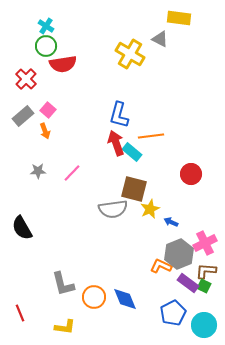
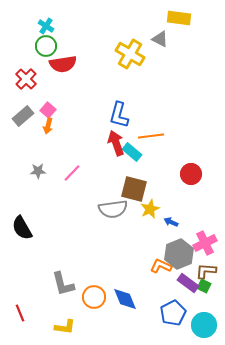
orange arrow: moved 3 px right, 5 px up; rotated 35 degrees clockwise
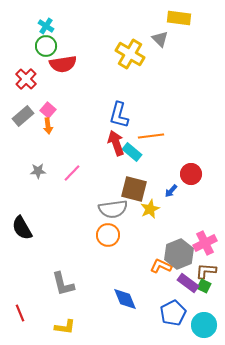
gray triangle: rotated 18 degrees clockwise
orange arrow: rotated 21 degrees counterclockwise
blue arrow: moved 31 px up; rotated 72 degrees counterclockwise
orange circle: moved 14 px right, 62 px up
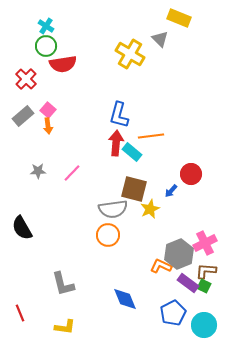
yellow rectangle: rotated 15 degrees clockwise
red arrow: rotated 25 degrees clockwise
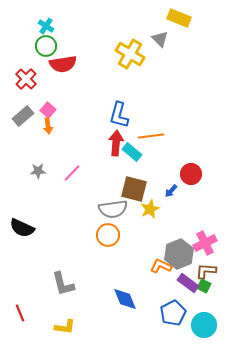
black semicircle: rotated 35 degrees counterclockwise
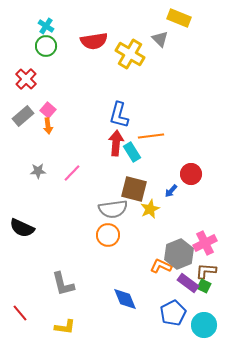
red semicircle: moved 31 px right, 23 px up
cyan rectangle: rotated 18 degrees clockwise
red line: rotated 18 degrees counterclockwise
